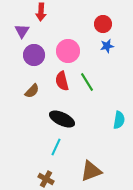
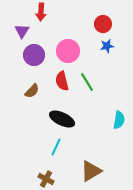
brown triangle: rotated 10 degrees counterclockwise
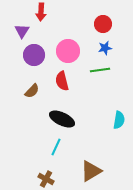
blue star: moved 2 px left, 2 px down
green line: moved 13 px right, 12 px up; rotated 66 degrees counterclockwise
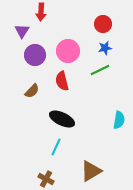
purple circle: moved 1 px right
green line: rotated 18 degrees counterclockwise
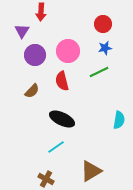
green line: moved 1 px left, 2 px down
cyan line: rotated 30 degrees clockwise
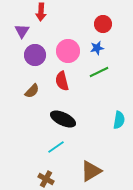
blue star: moved 8 px left
black ellipse: moved 1 px right
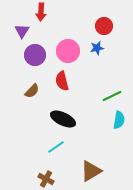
red circle: moved 1 px right, 2 px down
green line: moved 13 px right, 24 px down
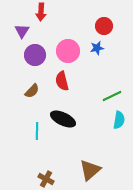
cyan line: moved 19 px left, 16 px up; rotated 54 degrees counterclockwise
brown triangle: moved 1 px left, 1 px up; rotated 10 degrees counterclockwise
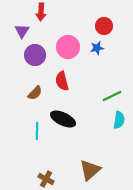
pink circle: moved 4 px up
brown semicircle: moved 3 px right, 2 px down
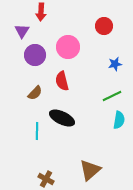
blue star: moved 18 px right, 16 px down
black ellipse: moved 1 px left, 1 px up
